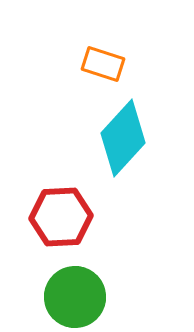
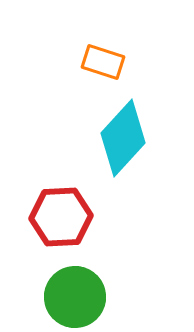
orange rectangle: moved 2 px up
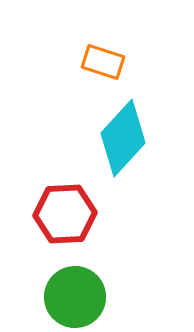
red hexagon: moved 4 px right, 3 px up
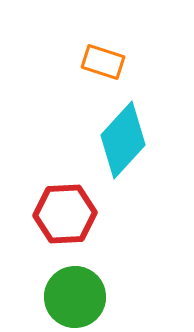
cyan diamond: moved 2 px down
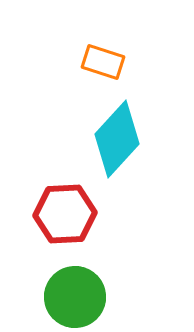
cyan diamond: moved 6 px left, 1 px up
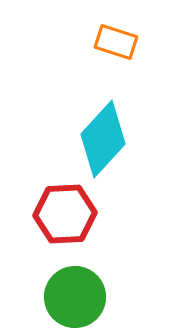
orange rectangle: moved 13 px right, 20 px up
cyan diamond: moved 14 px left
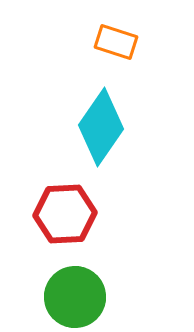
cyan diamond: moved 2 px left, 12 px up; rotated 8 degrees counterclockwise
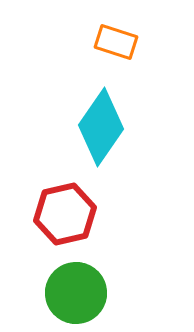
red hexagon: rotated 10 degrees counterclockwise
green circle: moved 1 px right, 4 px up
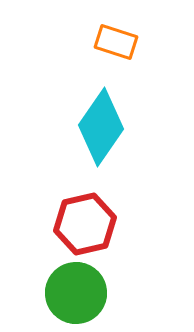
red hexagon: moved 20 px right, 10 px down
